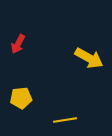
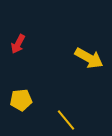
yellow pentagon: moved 2 px down
yellow line: moved 1 px right; rotated 60 degrees clockwise
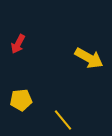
yellow line: moved 3 px left
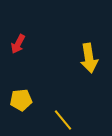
yellow arrow: rotated 52 degrees clockwise
